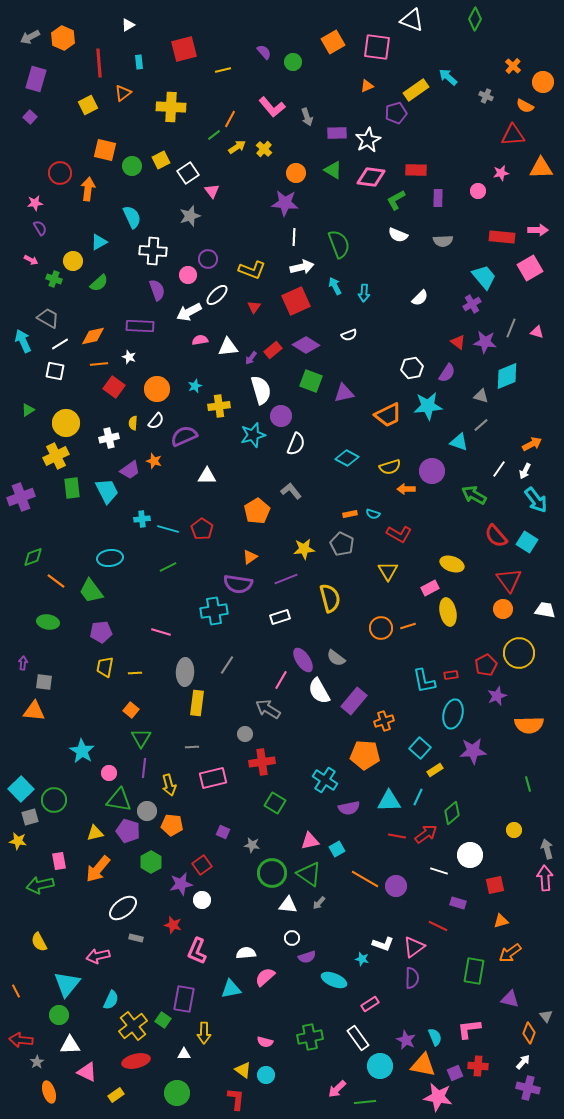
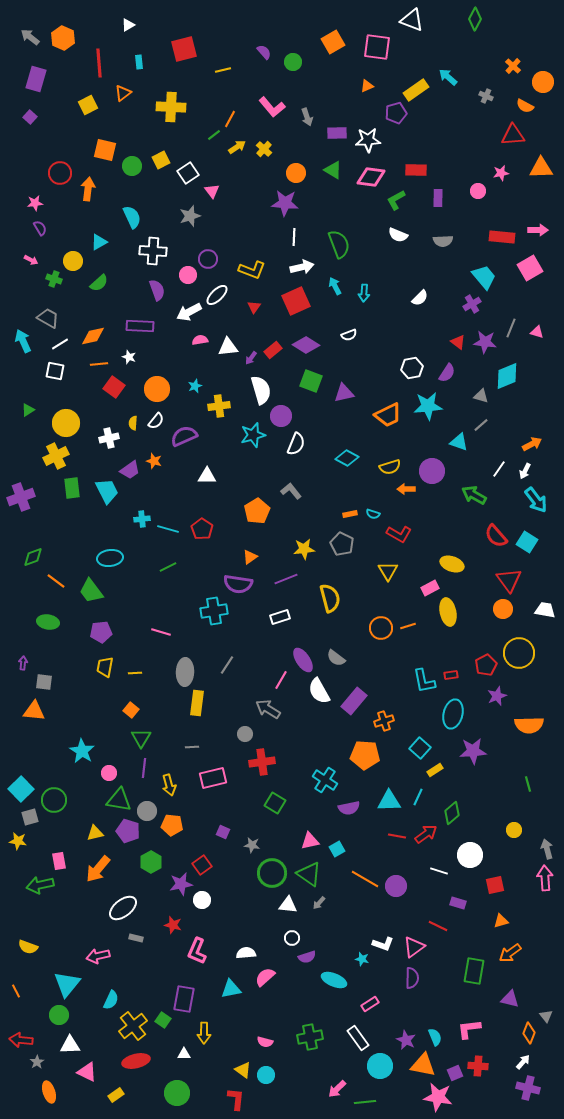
gray arrow at (30, 37): rotated 66 degrees clockwise
white star at (368, 140): rotated 25 degrees clockwise
yellow semicircle at (39, 942): moved 11 px left, 5 px down; rotated 42 degrees counterclockwise
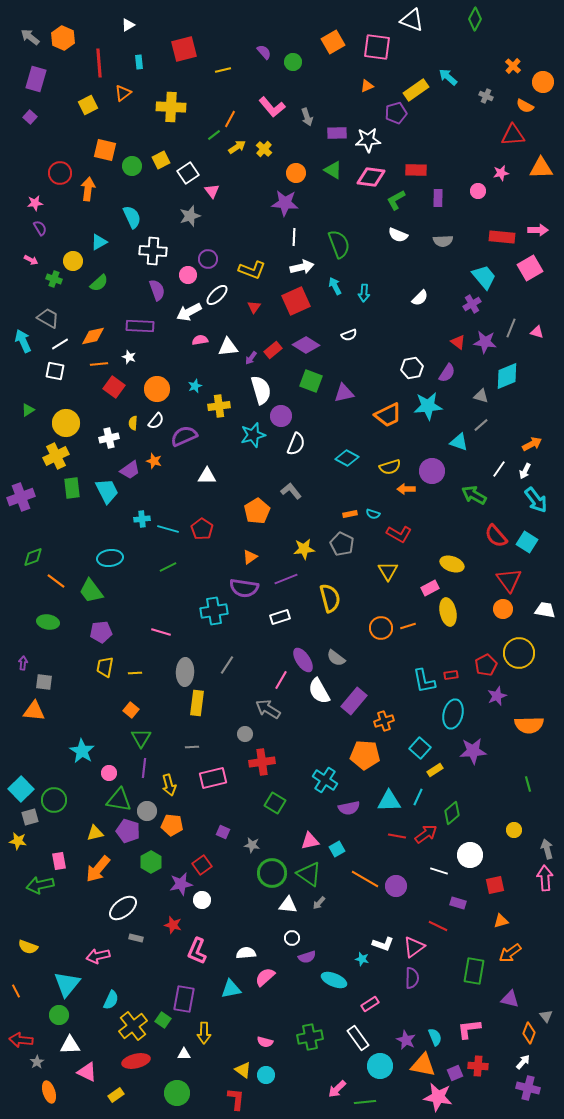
purple semicircle at (238, 584): moved 6 px right, 4 px down
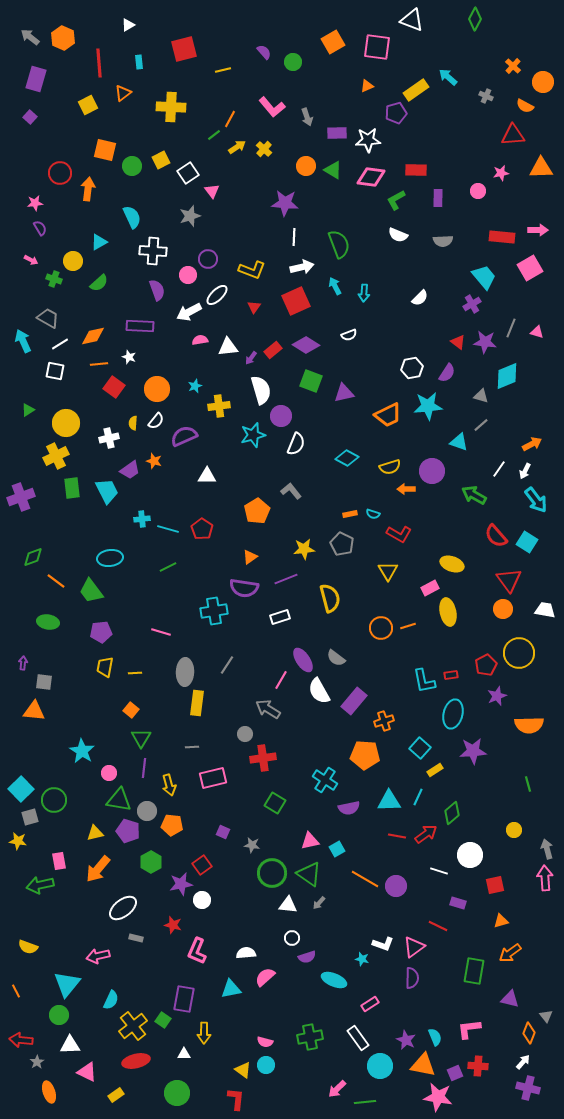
orange circle at (296, 173): moved 10 px right, 7 px up
red cross at (262, 762): moved 1 px right, 4 px up
cyan circle at (266, 1075): moved 10 px up
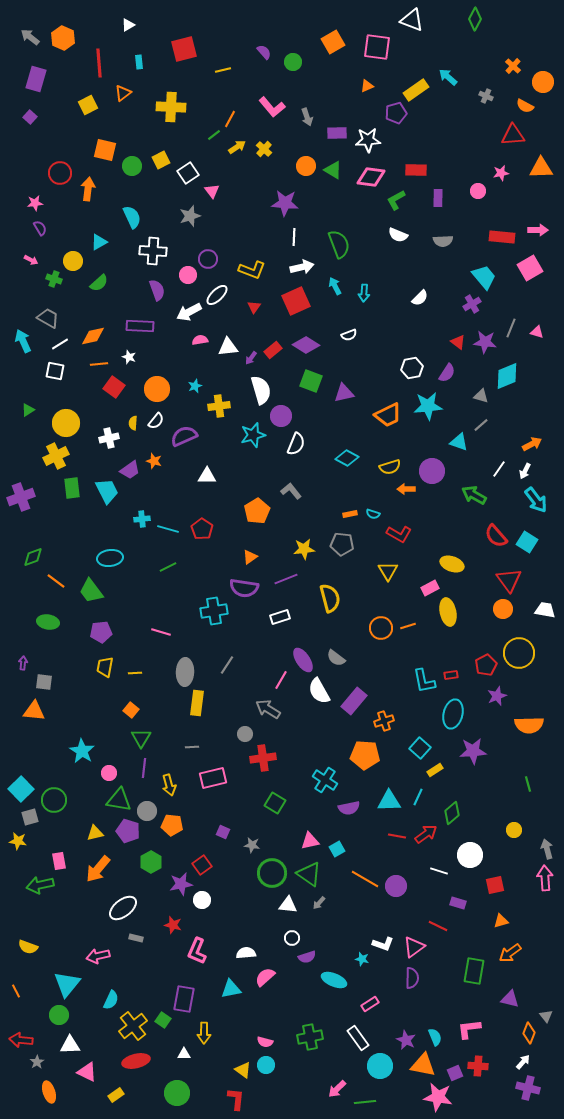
gray pentagon at (342, 544): rotated 20 degrees counterclockwise
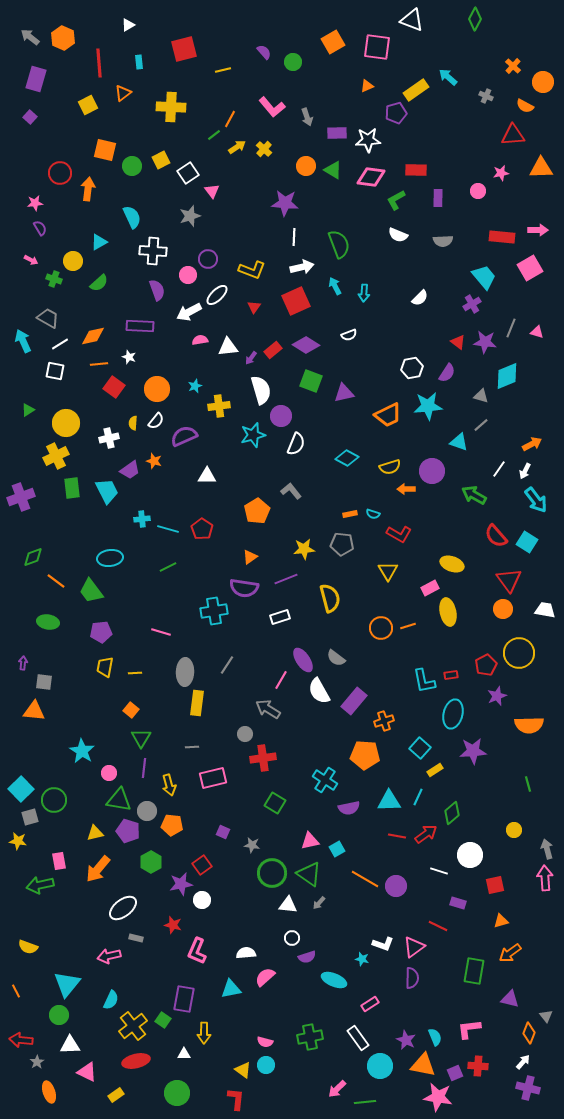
pink arrow at (98, 956): moved 11 px right
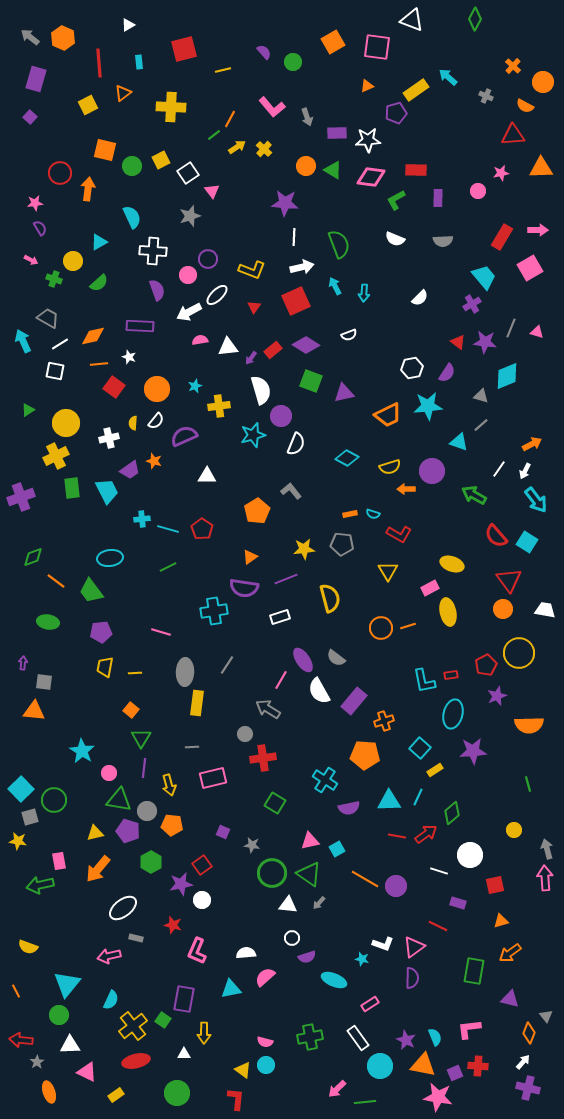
white semicircle at (398, 235): moved 3 px left, 4 px down
red rectangle at (502, 237): rotated 65 degrees counterclockwise
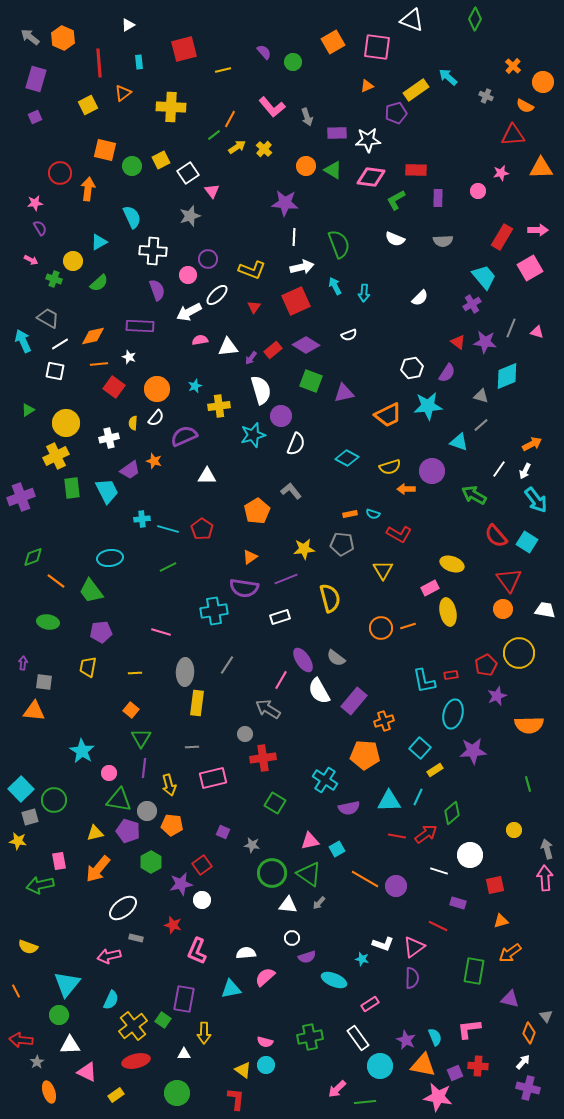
purple square at (30, 117): moved 5 px right; rotated 24 degrees clockwise
white semicircle at (156, 421): moved 3 px up
yellow triangle at (388, 571): moved 5 px left, 1 px up
yellow trapezoid at (105, 667): moved 17 px left
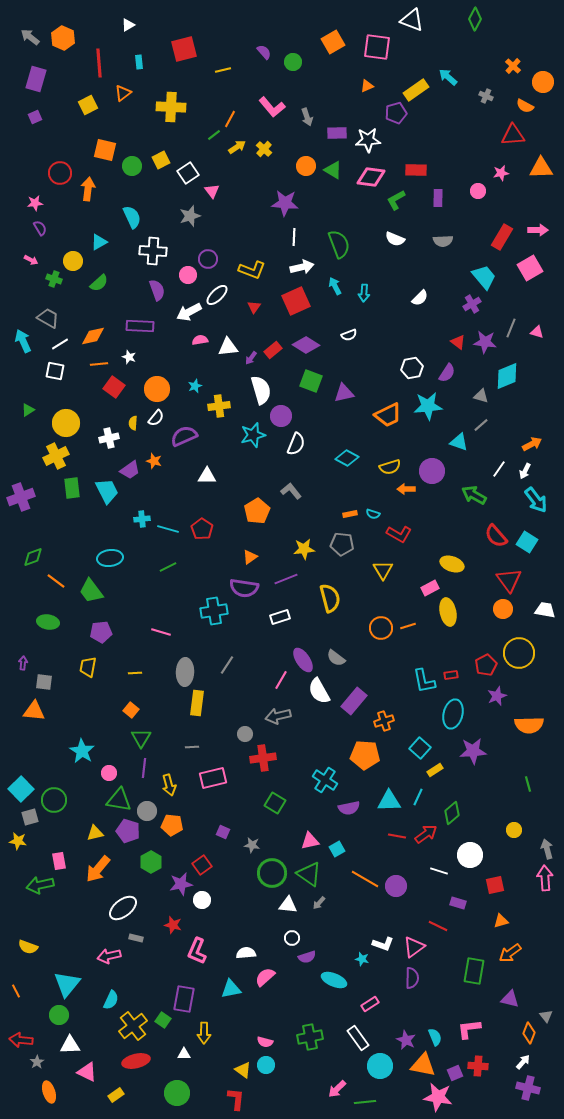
gray arrow at (268, 709): moved 10 px right, 7 px down; rotated 45 degrees counterclockwise
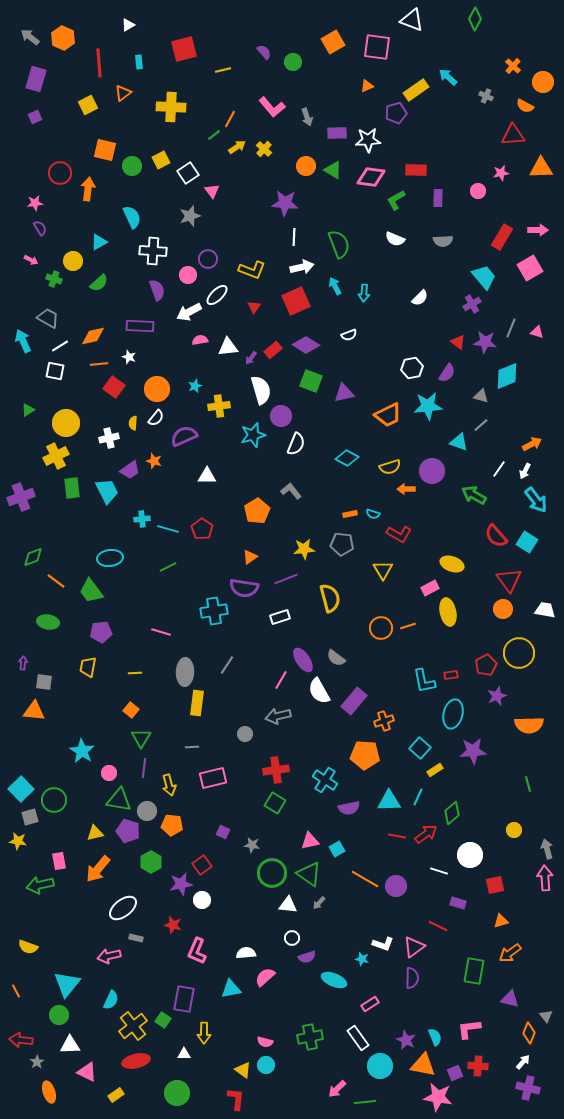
white line at (60, 344): moved 2 px down
red cross at (263, 758): moved 13 px right, 12 px down
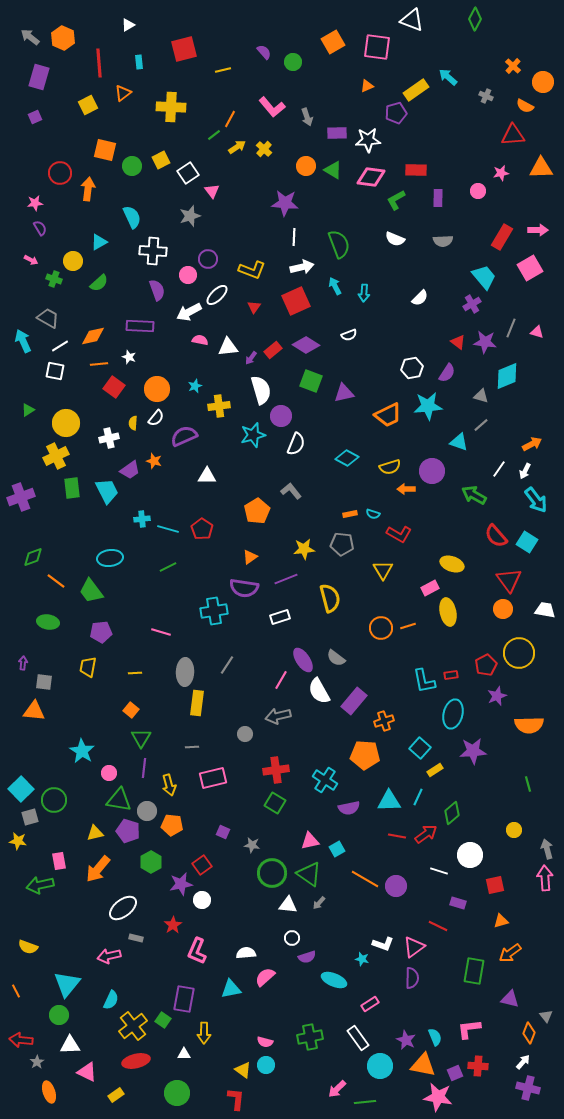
purple rectangle at (36, 79): moved 3 px right, 2 px up
pink semicircle at (200, 340): rotated 21 degrees clockwise
red star at (173, 925): rotated 24 degrees clockwise
